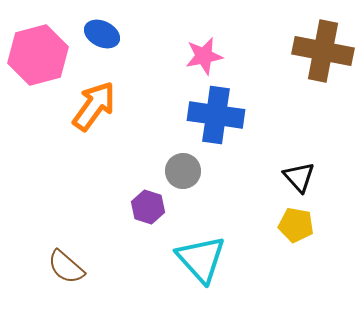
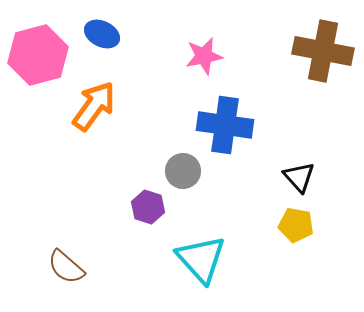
blue cross: moved 9 px right, 10 px down
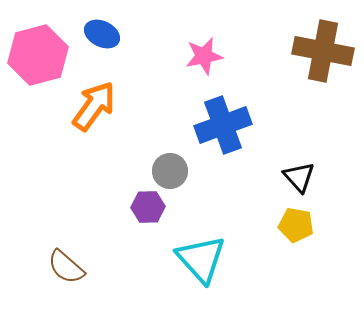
blue cross: moved 2 px left; rotated 28 degrees counterclockwise
gray circle: moved 13 px left
purple hexagon: rotated 20 degrees counterclockwise
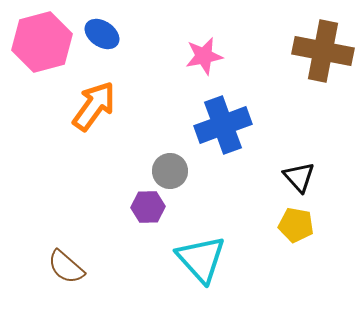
blue ellipse: rotated 8 degrees clockwise
pink hexagon: moved 4 px right, 13 px up
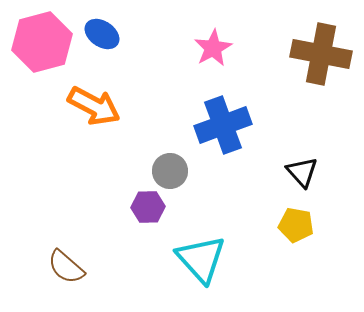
brown cross: moved 2 px left, 3 px down
pink star: moved 9 px right, 8 px up; rotated 18 degrees counterclockwise
orange arrow: rotated 82 degrees clockwise
black triangle: moved 3 px right, 5 px up
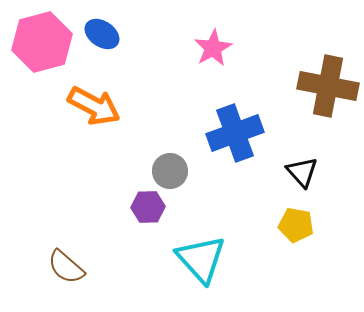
brown cross: moved 7 px right, 32 px down
blue cross: moved 12 px right, 8 px down
